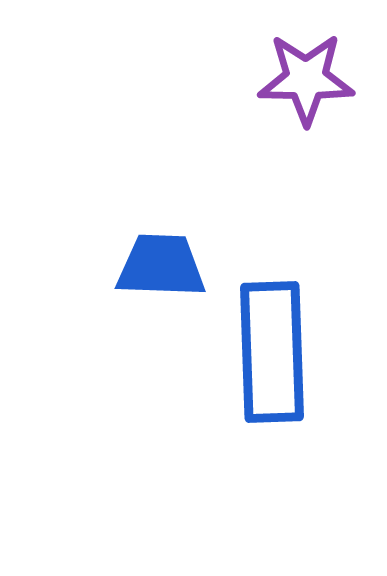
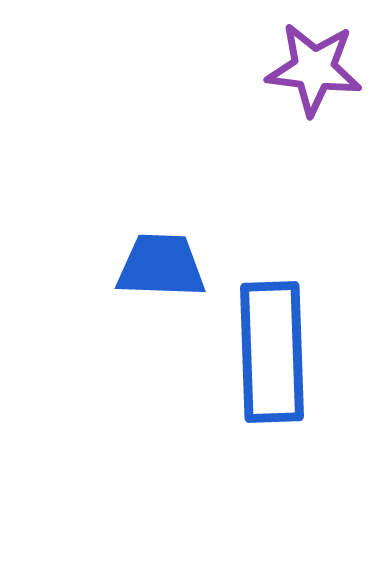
purple star: moved 8 px right, 10 px up; rotated 6 degrees clockwise
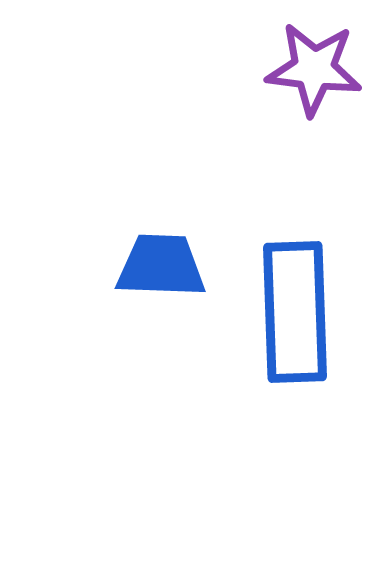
blue rectangle: moved 23 px right, 40 px up
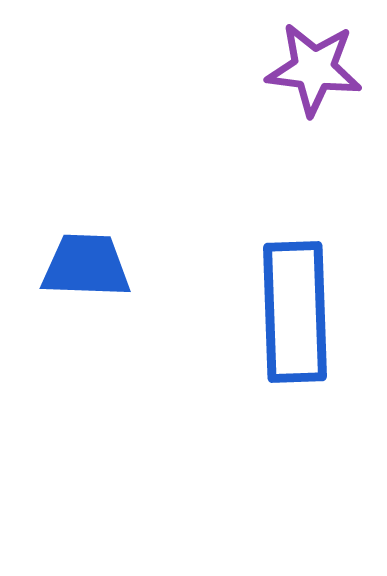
blue trapezoid: moved 75 px left
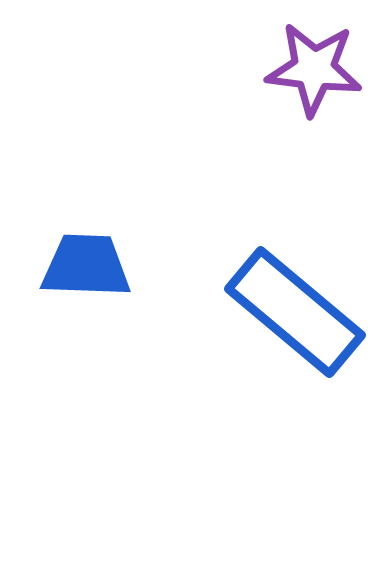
blue rectangle: rotated 48 degrees counterclockwise
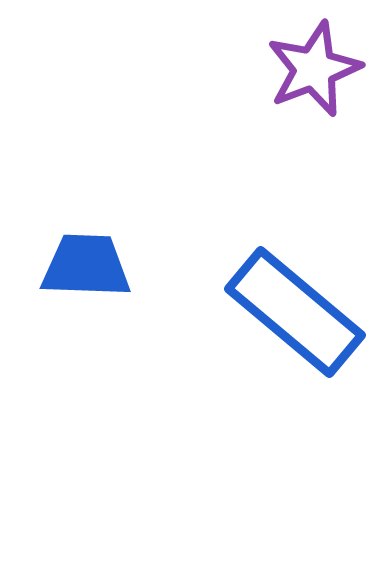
purple star: rotated 28 degrees counterclockwise
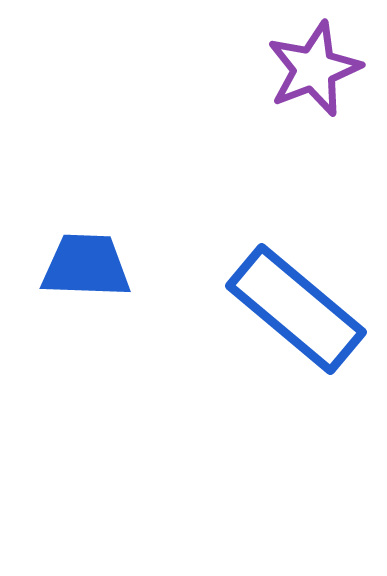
blue rectangle: moved 1 px right, 3 px up
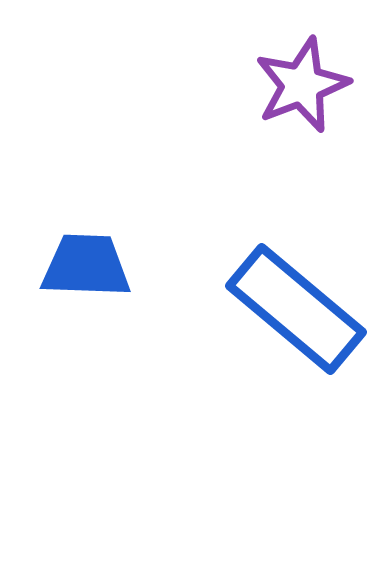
purple star: moved 12 px left, 16 px down
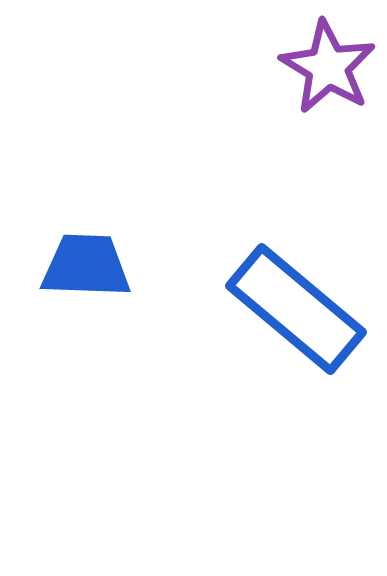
purple star: moved 26 px right, 18 px up; rotated 20 degrees counterclockwise
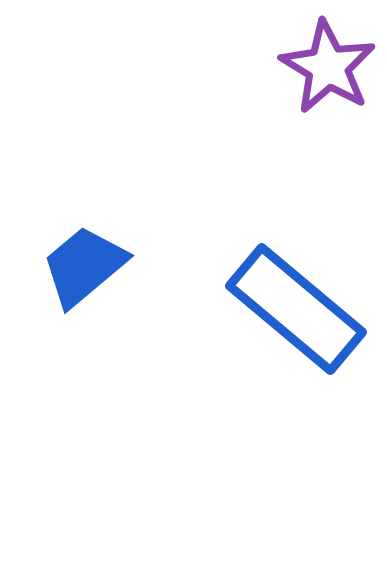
blue trapezoid: moved 2 px left; rotated 42 degrees counterclockwise
